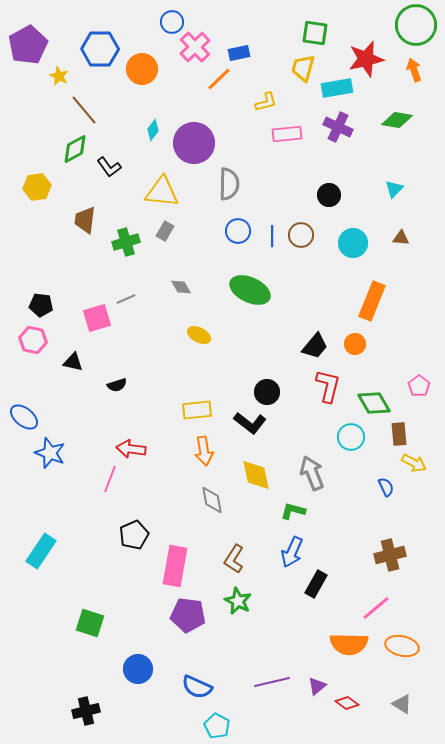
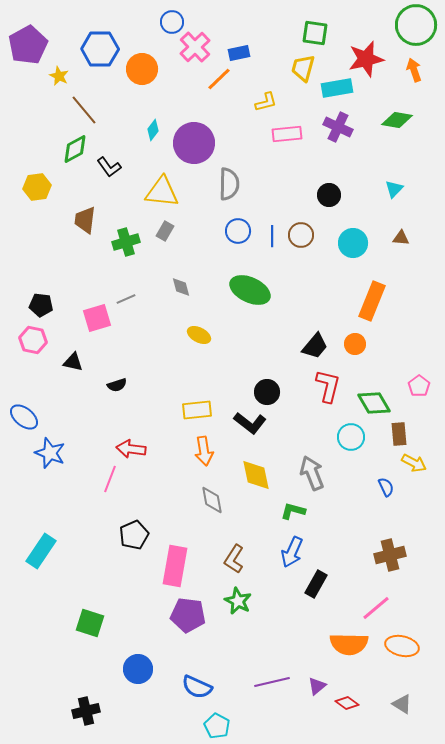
gray diamond at (181, 287): rotated 15 degrees clockwise
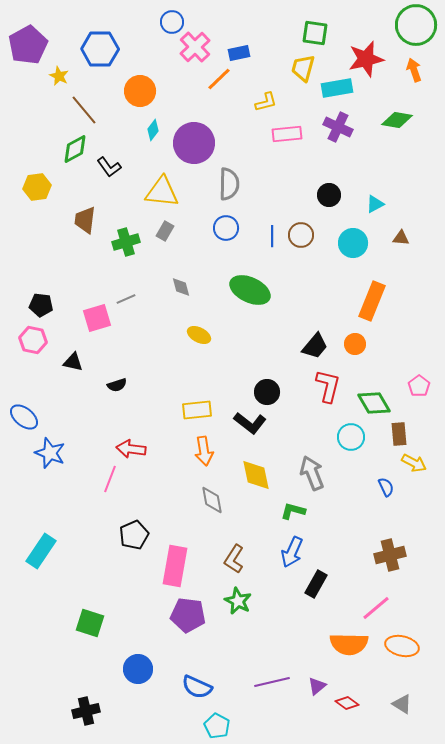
orange circle at (142, 69): moved 2 px left, 22 px down
cyan triangle at (394, 189): moved 19 px left, 15 px down; rotated 18 degrees clockwise
blue circle at (238, 231): moved 12 px left, 3 px up
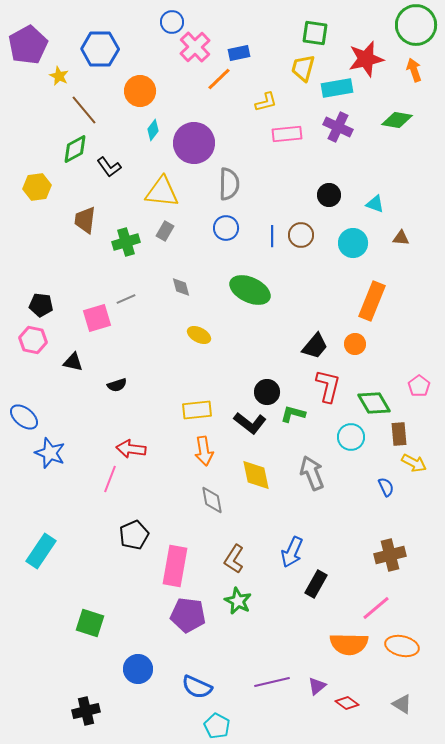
cyan triangle at (375, 204): rotated 48 degrees clockwise
green L-shape at (293, 511): moved 97 px up
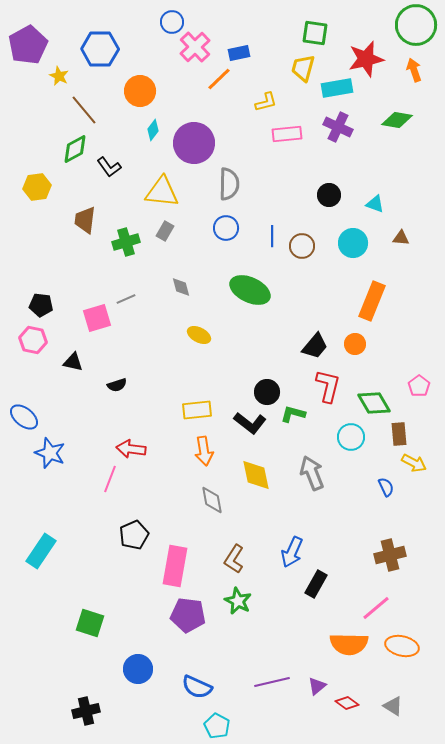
brown circle at (301, 235): moved 1 px right, 11 px down
gray triangle at (402, 704): moved 9 px left, 2 px down
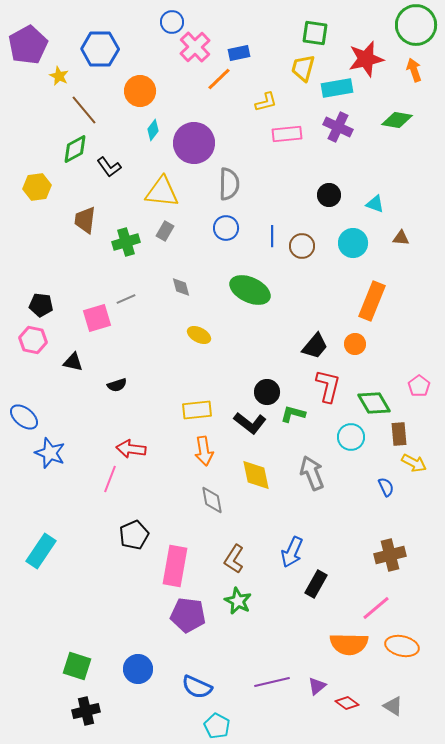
green square at (90, 623): moved 13 px left, 43 px down
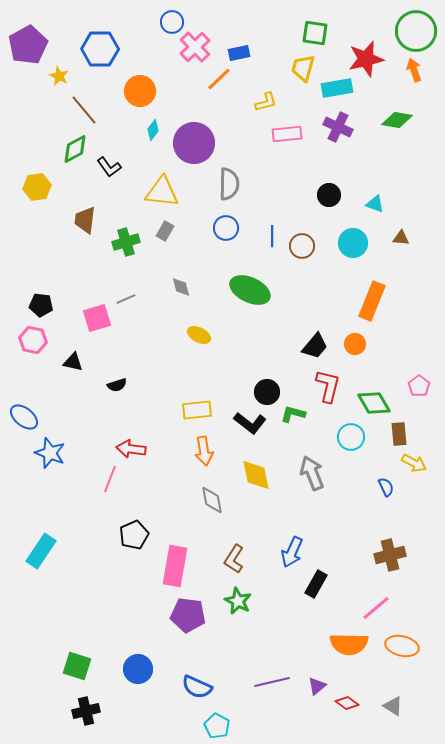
green circle at (416, 25): moved 6 px down
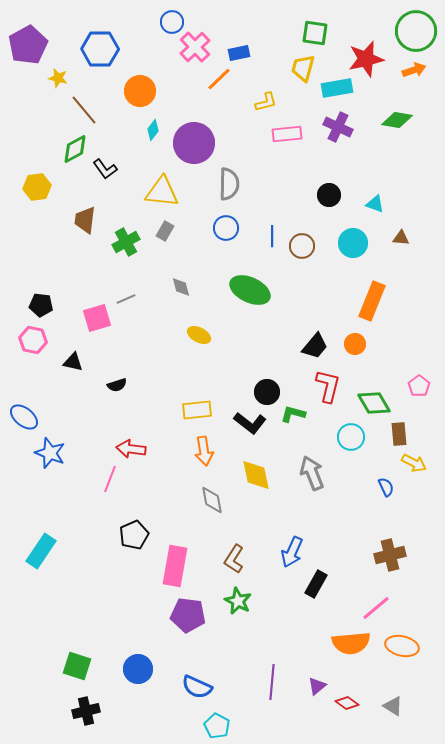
orange arrow at (414, 70): rotated 90 degrees clockwise
yellow star at (59, 76): moved 1 px left, 2 px down; rotated 12 degrees counterclockwise
black L-shape at (109, 167): moved 4 px left, 2 px down
green cross at (126, 242): rotated 12 degrees counterclockwise
orange semicircle at (349, 644): moved 2 px right, 1 px up; rotated 6 degrees counterclockwise
purple line at (272, 682): rotated 72 degrees counterclockwise
